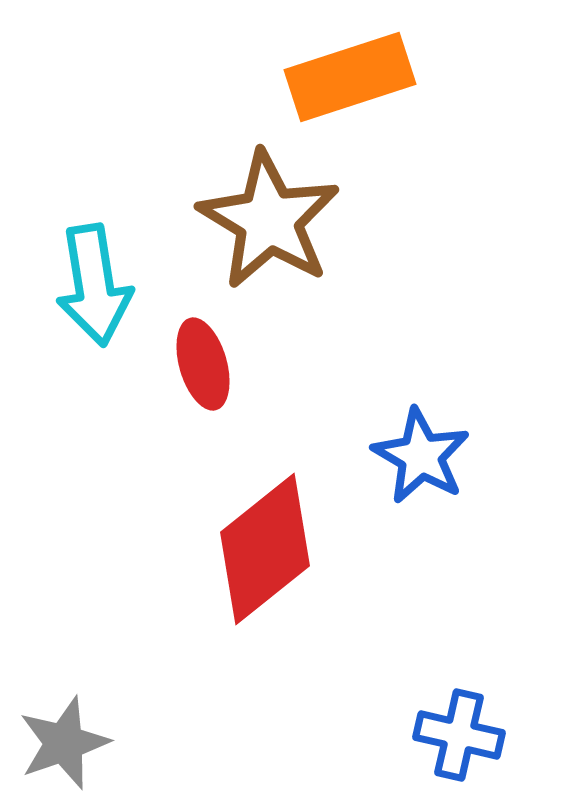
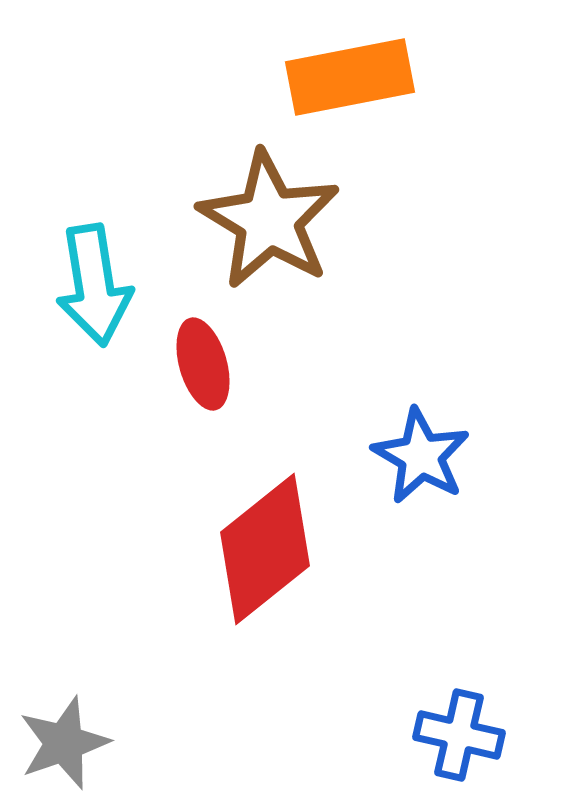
orange rectangle: rotated 7 degrees clockwise
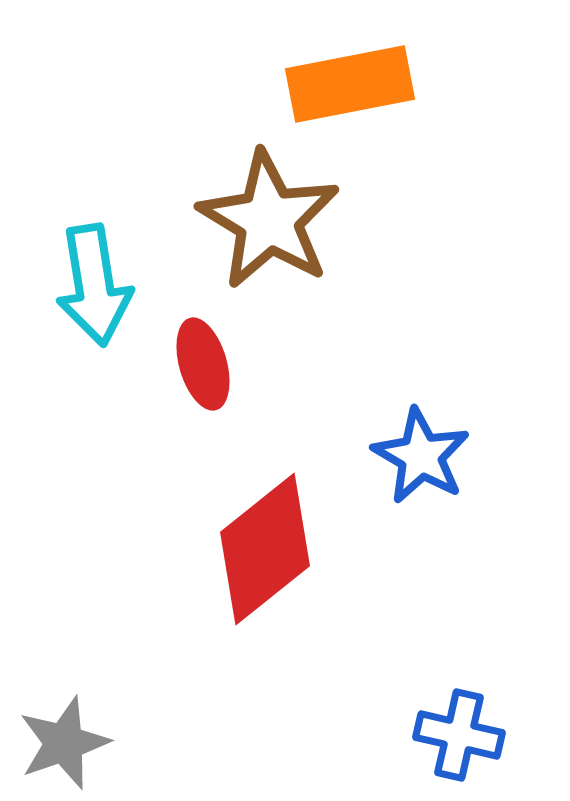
orange rectangle: moved 7 px down
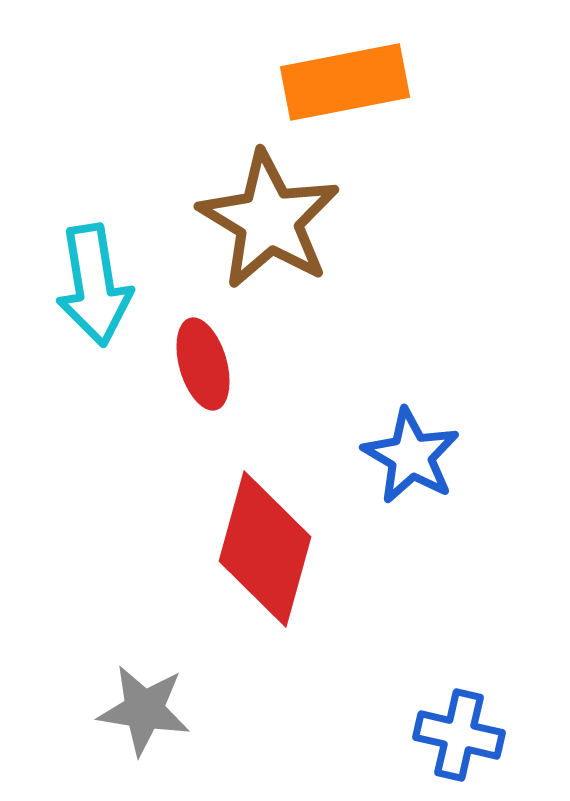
orange rectangle: moved 5 px left, 2 px up
blue star: moved 10 px left
red diamond: rotated 36 degrees counterclockwise
gray star: moved 80 px right, 33 px up; rotated 28 degrees clockwise
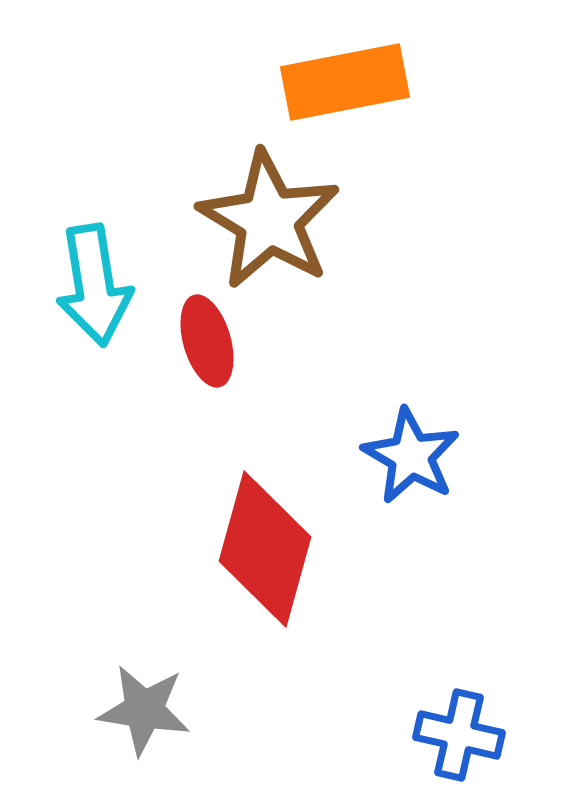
red ellipse: moved 4 px right, 23 px up
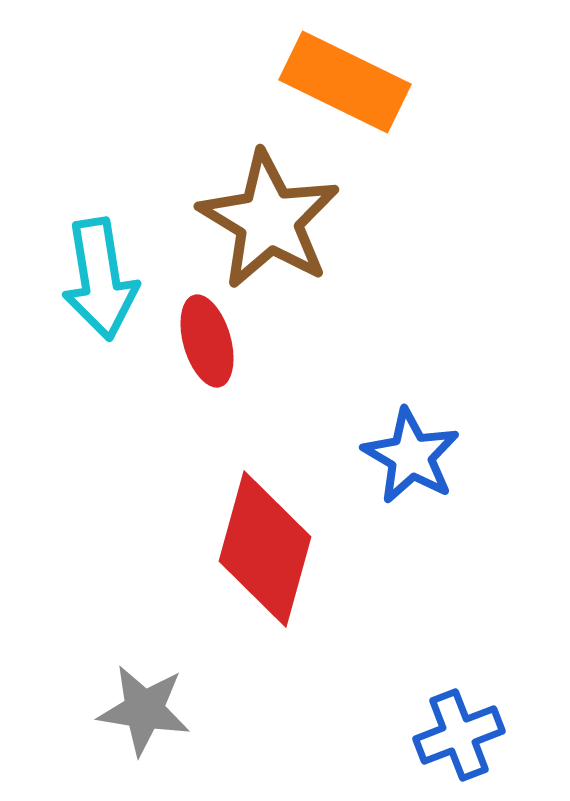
orange rectangle: rotated 37 degrees clockwise
cyan arrow: moved 6 px right, 6 px up
blue cross: rotated 34 degrees counterclockwise
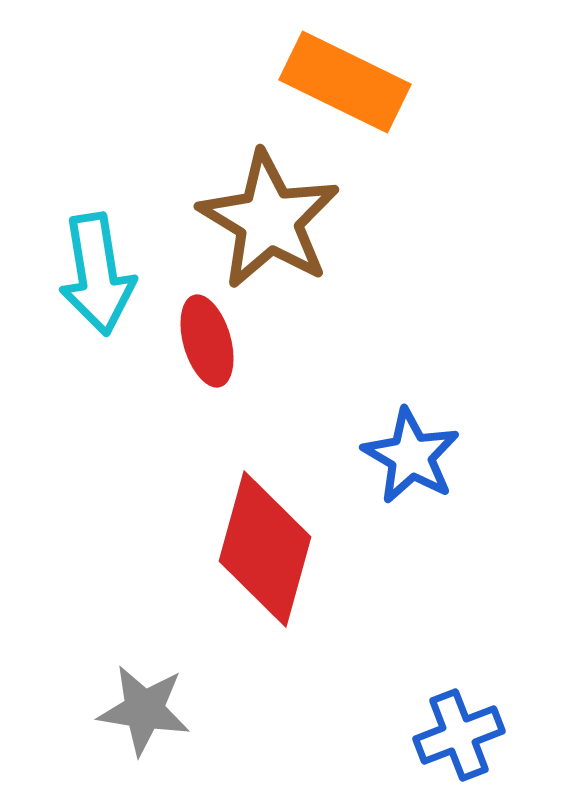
cyan arrow: moved 3 px left, 5 px up
